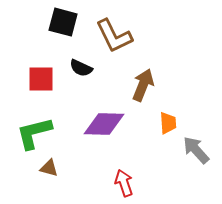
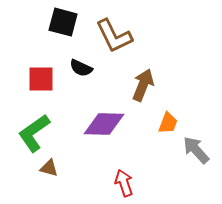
orange trapezoid: rotated 25 degrees clockwise
green L-shape: rotated 21 degrees counterclockwise
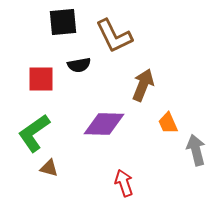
black square: rotated 20 degrees counterclockwise
black semicircle: moved 2 px left, 3 px up; rotated 35 degrees counterclockwise
orange trapezoid: rotated 135 degrees clockwise
gray arrow: rotated 28 degrees clockwise
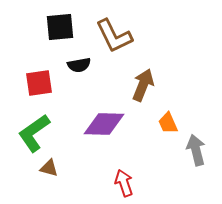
black square: moved 3 px left, 5 px down
red square: moved 2 px left, 4 px down; rotated 8 degrees counterclockwise
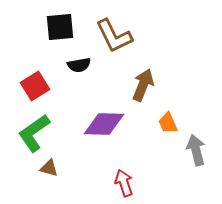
red square: moved 4 px left, 3 px down; rotated 24 degrees counterclockwise
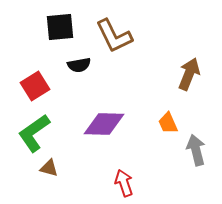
brown arrow: moved 46 px right, 11 px up
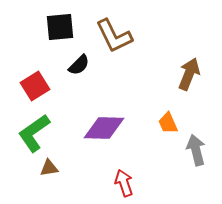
black semicircle: rotated 35 degrees counterclockwise
purple diamond: moved 4 px down
brown triangle: rotated 24 degrees counterclockwise
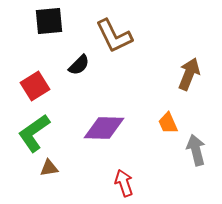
black square: moved 11 px left, 6 px up
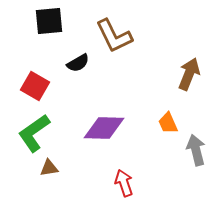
black semicircle: moved 1 px left, 2 px up; rotated 15 degrees clockwise
red square: rotated 28 degrees counterclockwise
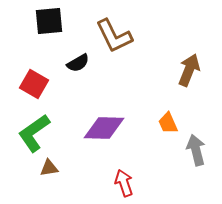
brown arrow: moved 4 px up
red square: moved 1 px left, 2 px up
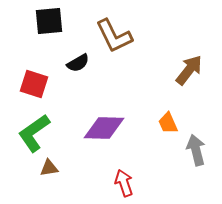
brown arrow: rotated 16 degrees clockwise
red square: rotated 12 degrees counterclockwise
